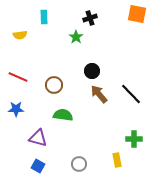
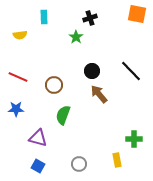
black line: moved 23 px up
green semicircle: rotated 78 degrees counterclockwise
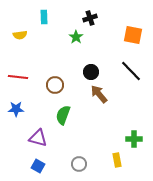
orange square: moved 4 px left, 21 px down
black circle: moved 1 px left, 1 px down
red line: rotated 18 degrees counterclockwise
brown circle: moved 1 px right
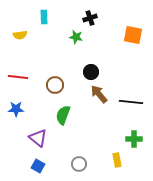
green star: rotated 24 degrees counterclockwise
black line: moved 31 px down; rotated 40 degrees counterclockwise
purple triangle: rotated 24 degrees clockwise
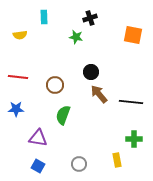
purple triangle: rotated 30 degrees counterclockwise
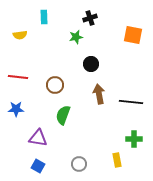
green star: rotated 24 degrees counterclockwise
black circle: moved 8 px up
brown arrow: rotated 30 degrees clockwise
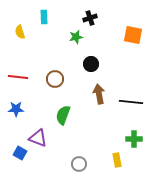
yellow semicircle: moved 3 px up; rotated 80 degrees clockwise
brown circle: moved 6 px up
purple triangle: rotated 12 degrees clockwise
blue square: moved 18 px left, 13 px up
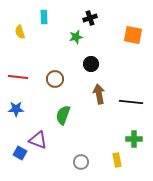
purple triangle: moved 2 px down
gray circle: moved 2 px right, 2 px up
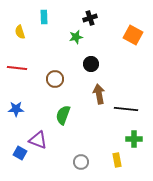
orange square: rotated 18 degrees clockwise
red line: moved 1 px left, 9 px up
black line: moved 5 px left, 7 px down
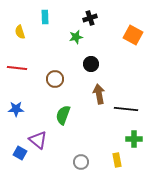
cyan rectangle: moved 1 px right
purple triangle: rotated 18 degrees clockwise
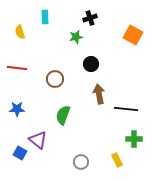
blue star: moved 1 px right
yellow rectangle: rotated 16 degrees counterclockwise
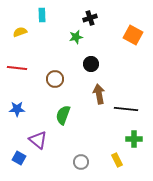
cyan rectangle: moved 3 px left, 2 px up
yellow semicircle: rotated 88 degrees clockwise
blue square: moved 1 px left, 5 px down
